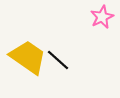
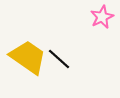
black line: moved 1 px right, 1 px up
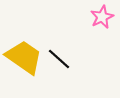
yellow trapezoid: moved 4 px left
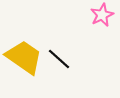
pink star: moved 2 px up
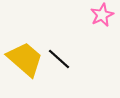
yellow trapezoid: moved 1 px right, 2 px down; rotated 6 degrees clockwise
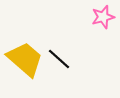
pink star: moved 1 px right, 2 px down; rotated 10 degrees clockwise
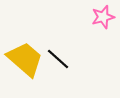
black line: moved 1 px left
